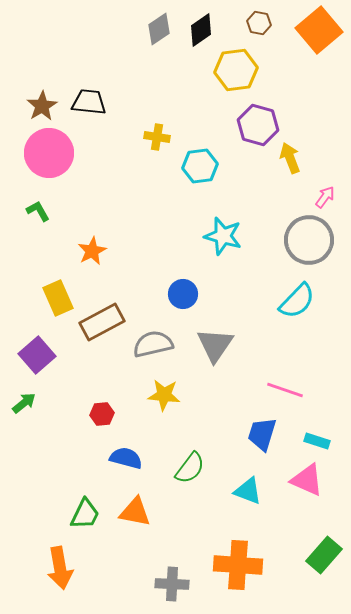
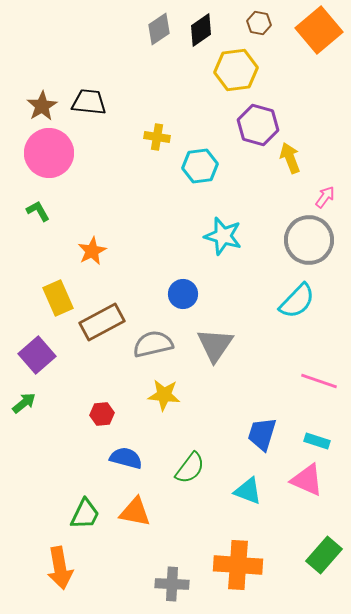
pink line: moved 34 px right, 9 px up
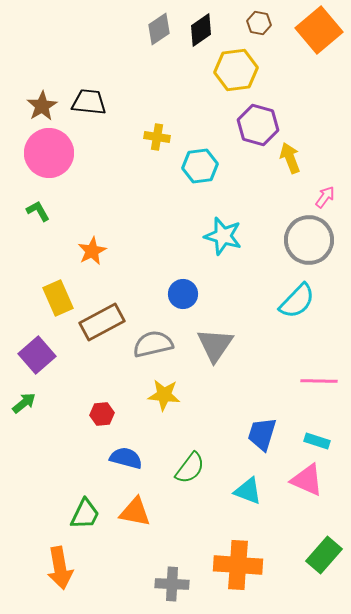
pink line: rotated 18 degrees counterclockwise
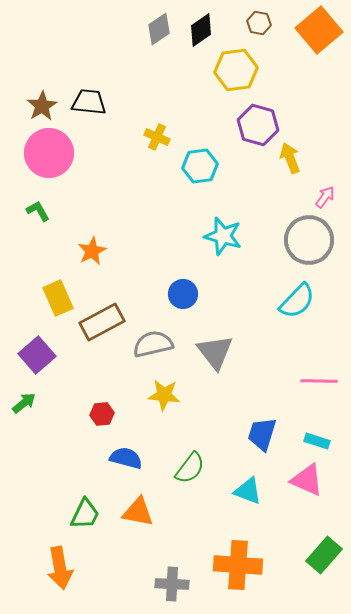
yellow cross: rotated 15 degrees clockwise
gray triangle: moved 7 px down; rotated 12 degrees counterclockwise
orange triangle: moved 3 px right
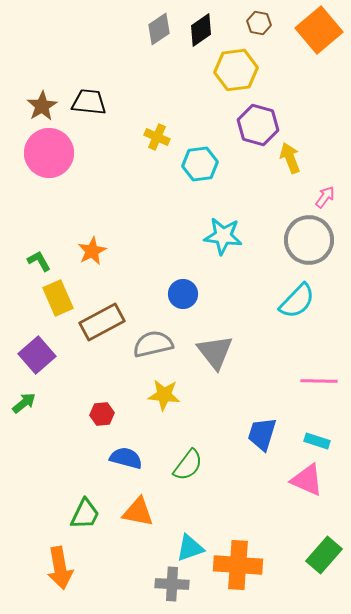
cyan hexagon: moved 2 px up
green L-shape: moved 1 px right, 50 px down
cyan star: rotated 9 degrees counterclockwise
green semicircle: moved 2 px left, 3 px up
cyan triangle: moved 58 px left, 57 px down; rotated 40 degrees counterclockwise
